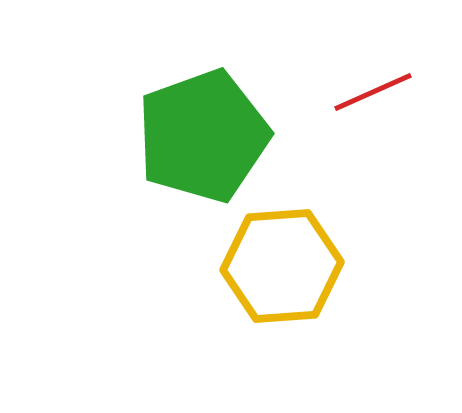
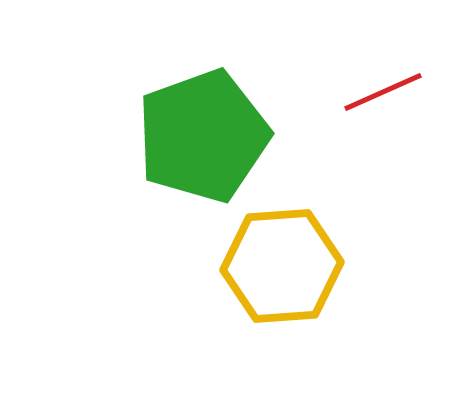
red line: moved 10 px right
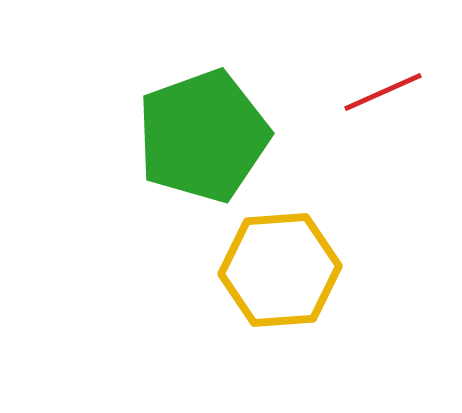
yellow hexagon: moved 2 px left, 4 px down
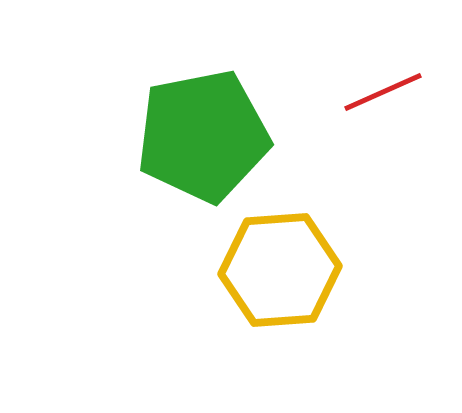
green pentagon: rotated 9 degrees clockwise
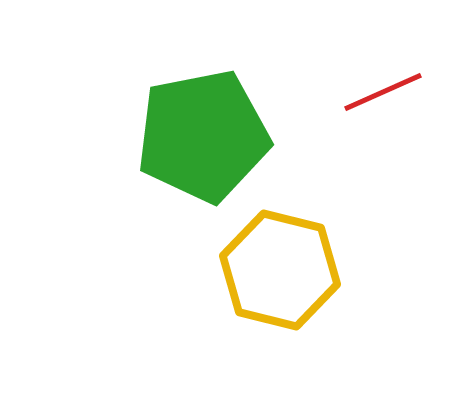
yellow hexagon: rotated 18 degrees clockwise
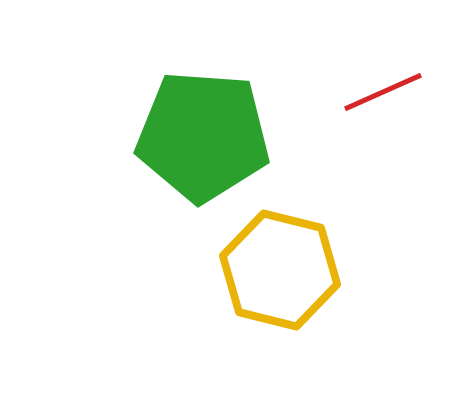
green pentagon: rotated 15 degrees clockwise
